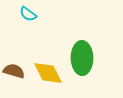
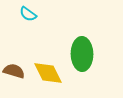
green ellipse: moved 4 px up
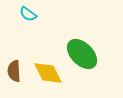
green ellipse: rotated 44 degrees counterclockwise
brown semicircle: rotated 110 degrees counterclockwise
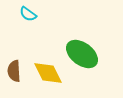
green ellipse: rotated 8 degrees counterclockwise
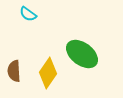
yellow diamond: rotated 60 degrees clockwise
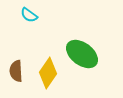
cyan semicircle: moved 1 px right, 1 px down
brown semicircle: moved 2 px right
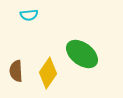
cyan semicircle: rotated 42 degrees counterclockwise
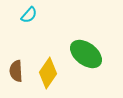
cyan semicircle: rotated 42 degrees counterclockwise
green ellipse: moved 4 px right
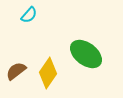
brown semicircle: rotated 55 degrees clockwise
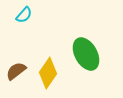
cyan semicircle: moved 5 px left
green ellipse: rotated 24 degrees clockwise
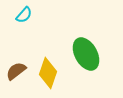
yellow diamond: rotated 16 degrees counterclockwise
